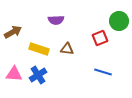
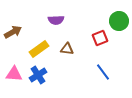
yellow rectangle: rotated 54 degrees counterclockwise
blue line: rotated 36 degrees clockwise
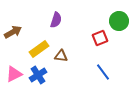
purple semicircle: rotated 70 degrees counterclockwise
brown triangle: moved 6 px left, 7 px down
pink triangle: rotated 30 degrees counterclockwise
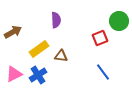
purple semicircle: rotated 21 degrees counterclockwise
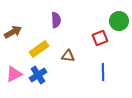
brown triangle: moved 7 px right
blue line: rotated 36 degrees clockwise
